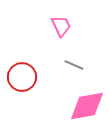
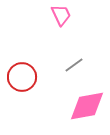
pink trapezoid: moved 11 px up
gray line: rotated 60 degrees counterclockwise
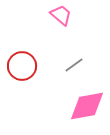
pink trapezoid: rotated 25 degrees counterclockwise
red circle: moved 11 px up
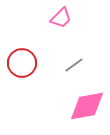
pink trapezoid: moved 3 px down; rotated 95 degrees clockwise
red circle: moved 3 px up
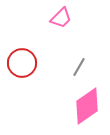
gray line: moved 5 px right, 2 px down; rotated 24 degrees counterclockwise
pink diamond: rotated 24 degrees counterclockwise
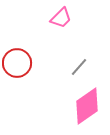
red circle: moved 5 px left
gray line: rotated 12 degrees clockwise
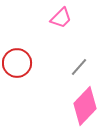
pink diamond: moved 2 px left; rotated 12 degrees counterclockwise
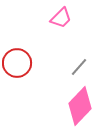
pink diamond: moved 5 px left
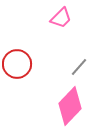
red circle: moved 1 px down
pink diamond: moved 10 px left
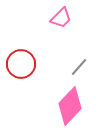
red circle: moved 4 px right
